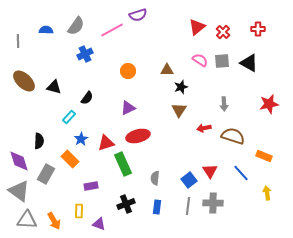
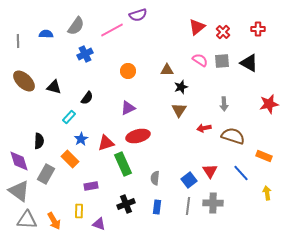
blue semicircle at (46, 30): moved 4 px down
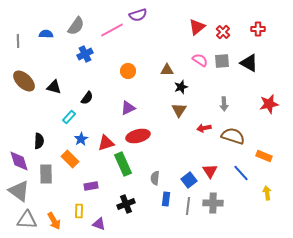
gray rectangle at (46, 174): rotated 30 degrees counterclockwise
blue rectangle at (157, 207): moved 9 px right, 8 px up
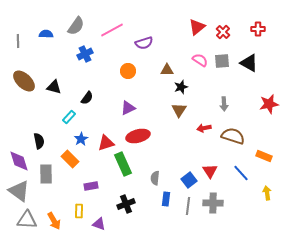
purple semicircle at (138, 15): moved 6 px right, 28 px down
black semicircle at (39, 141): rotated 14 degrees counterclockwise
